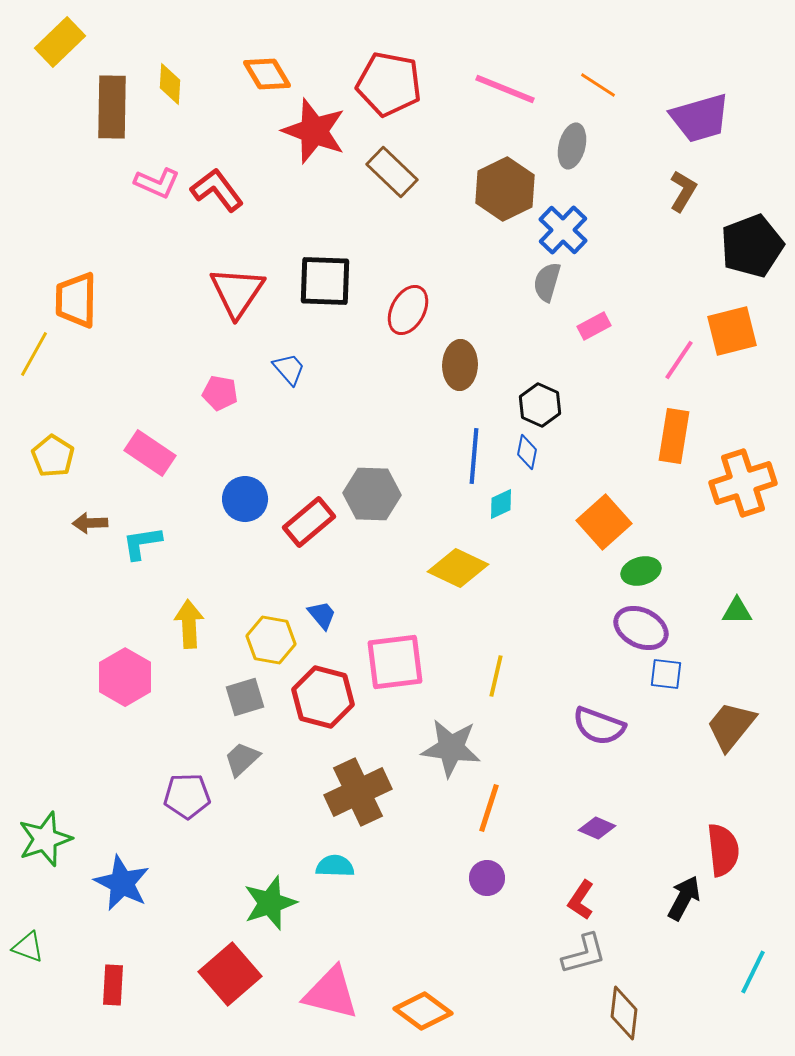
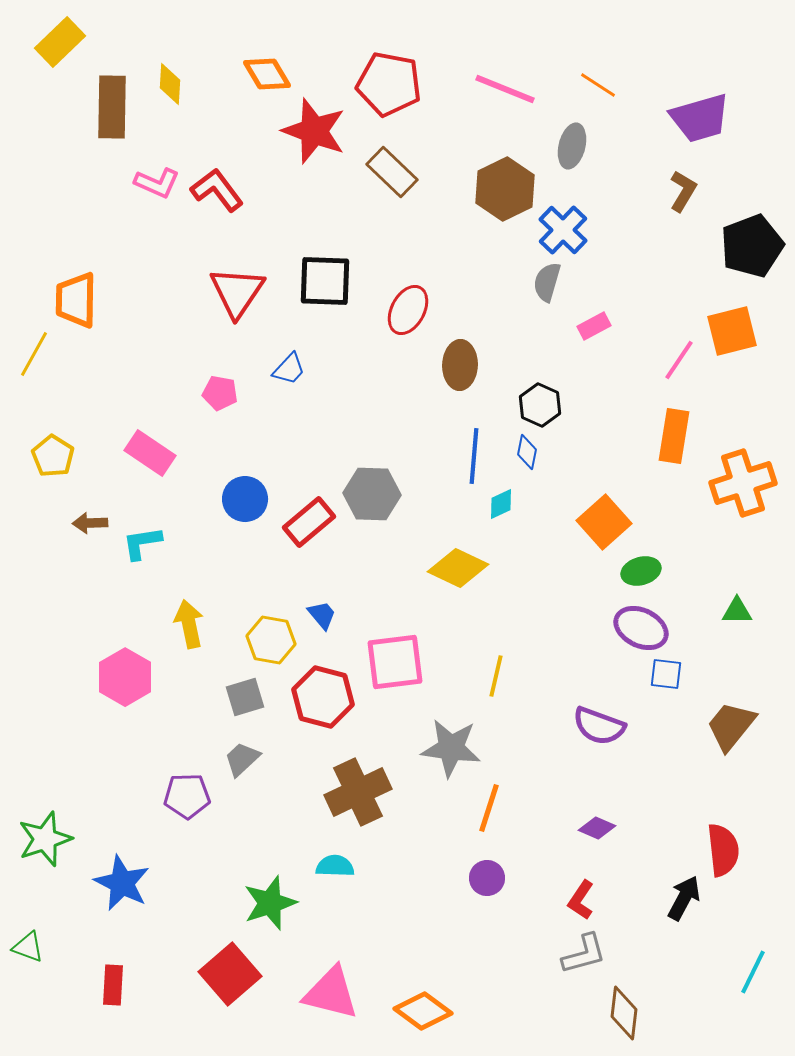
blue trapezoid at (289, 369): rotated 84 degrees clockwise
yellow arrow at (189, 624): rotated 9 degrees counterclockwise
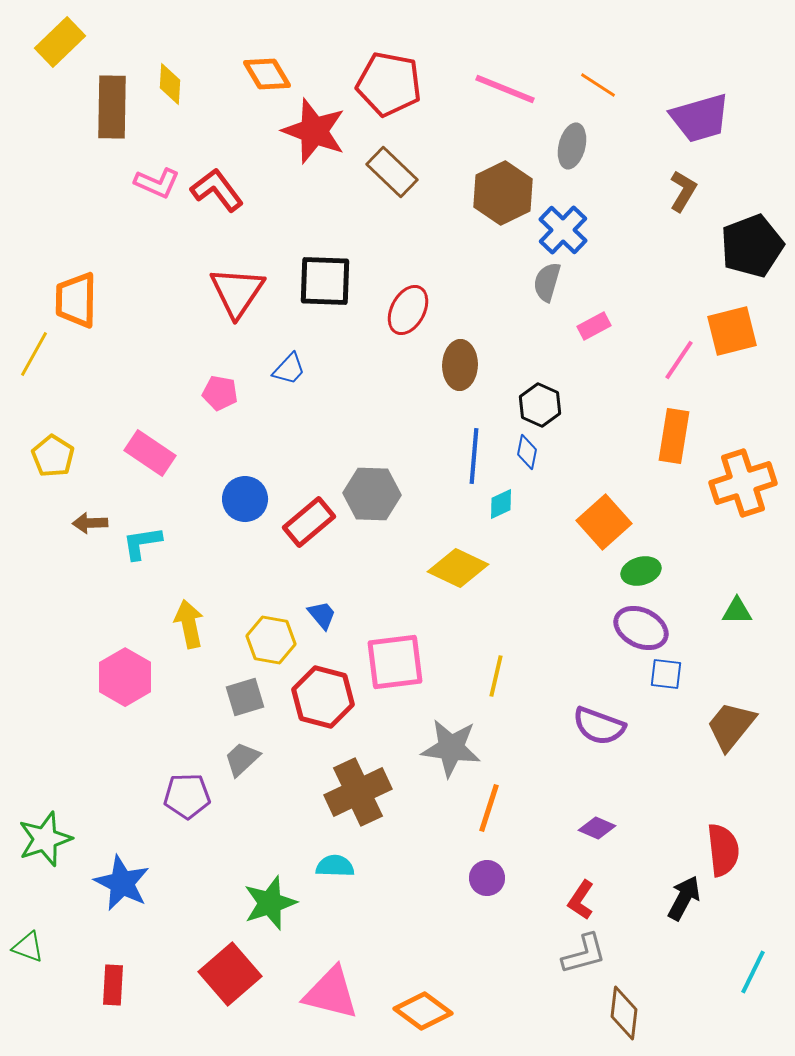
brown hexagon at (505, 189): moved 2 px left, 4 px down
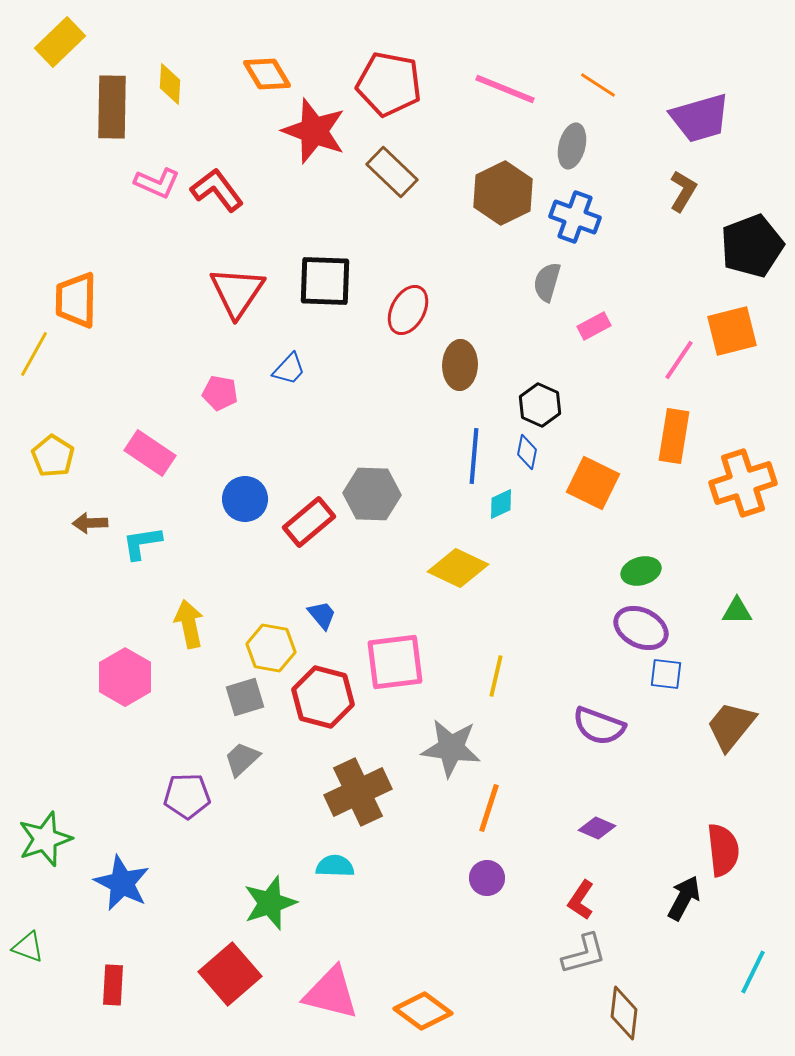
blue cross at (563, 230): moved 12 px right, 13 px up; rotated 24 degrees counterclockwise
orange square at (604, 522): moved 11 px left, 39 px up; rotated 22 degrees counterclockwise
yellow hexagon at (271, 640): moved 8 px down
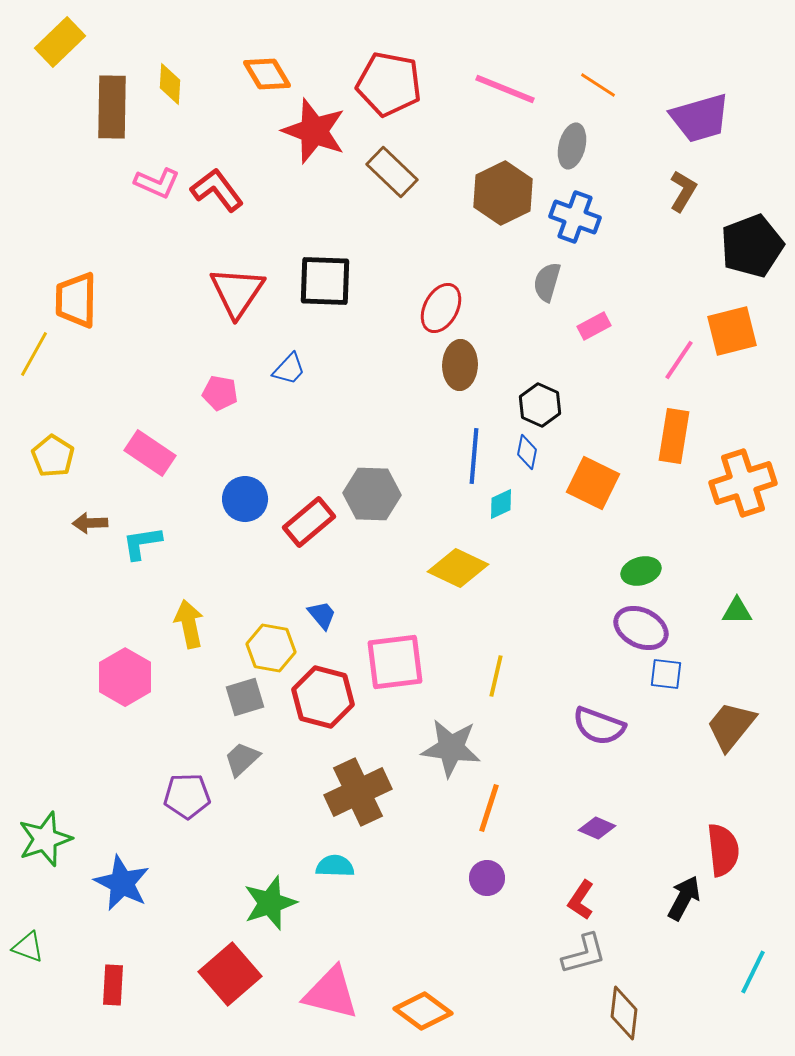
red ellipse at (408, 310): moved 33 px right, 2 px up
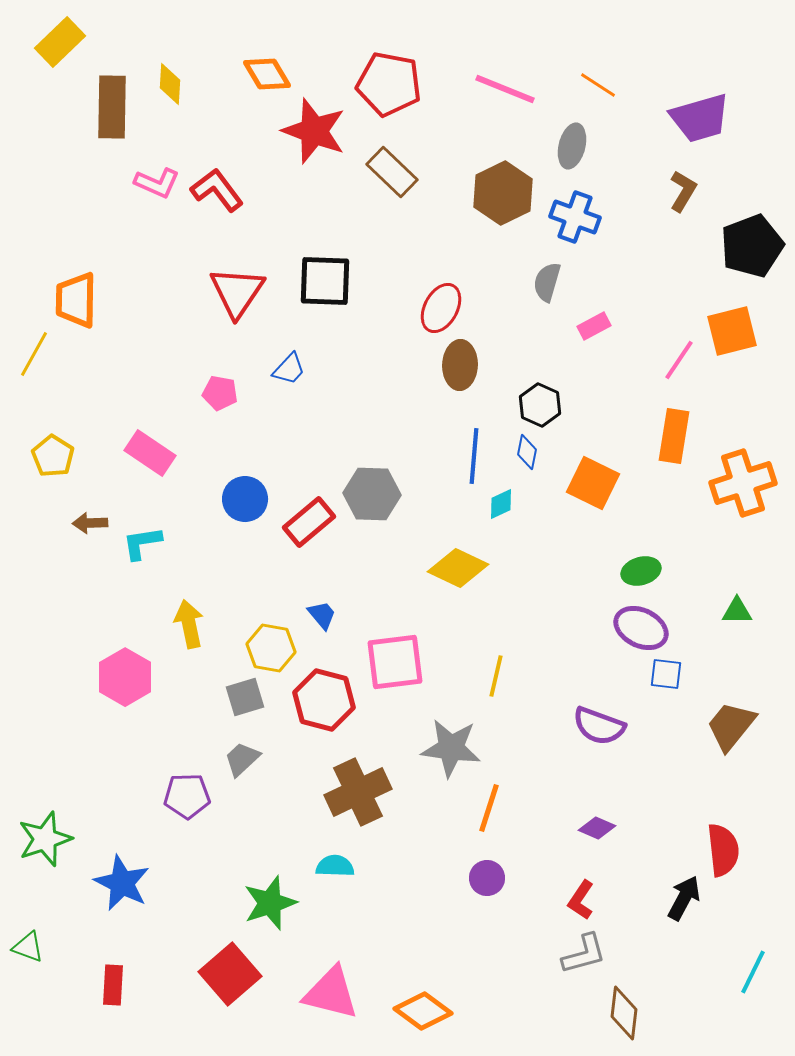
red hexagon at (323, 697): moved 1 px right, 3 px down
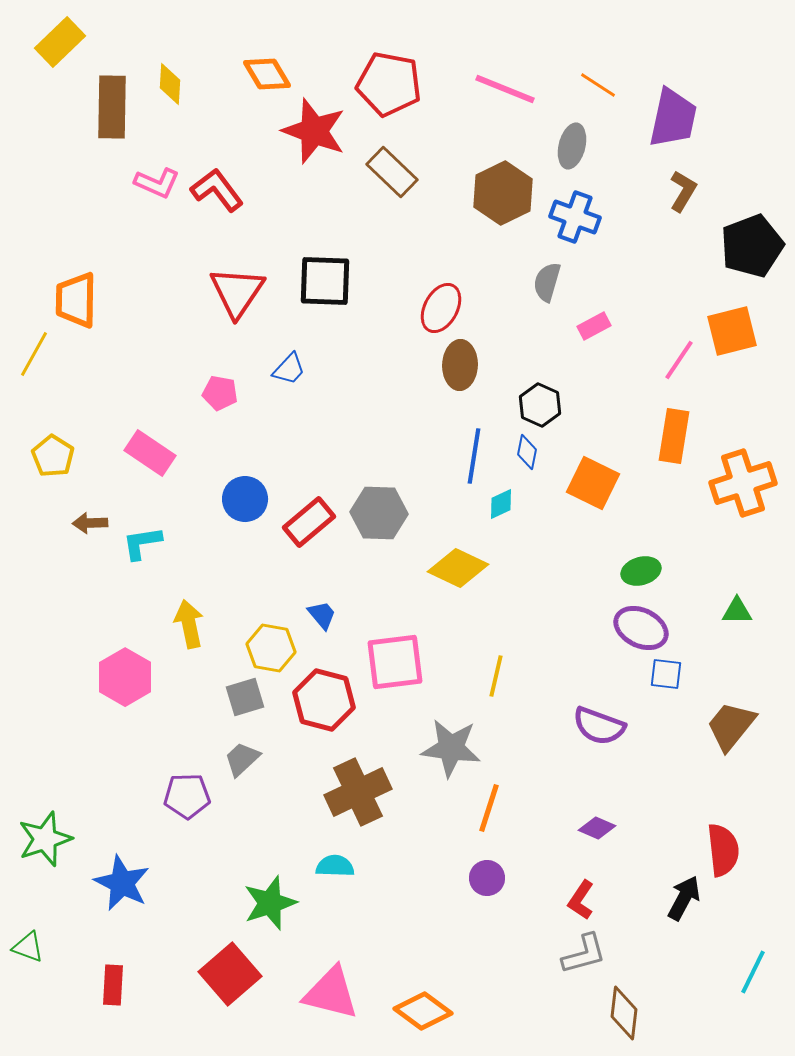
purple trapezoid at (700, 118): moved 27 px left; rotated 62 degrees counterclockwise
blue line at (474, 456): rotated 4 degrees clockwise
gray hexagon at (372, 494): moved 7 px right, 19 px down
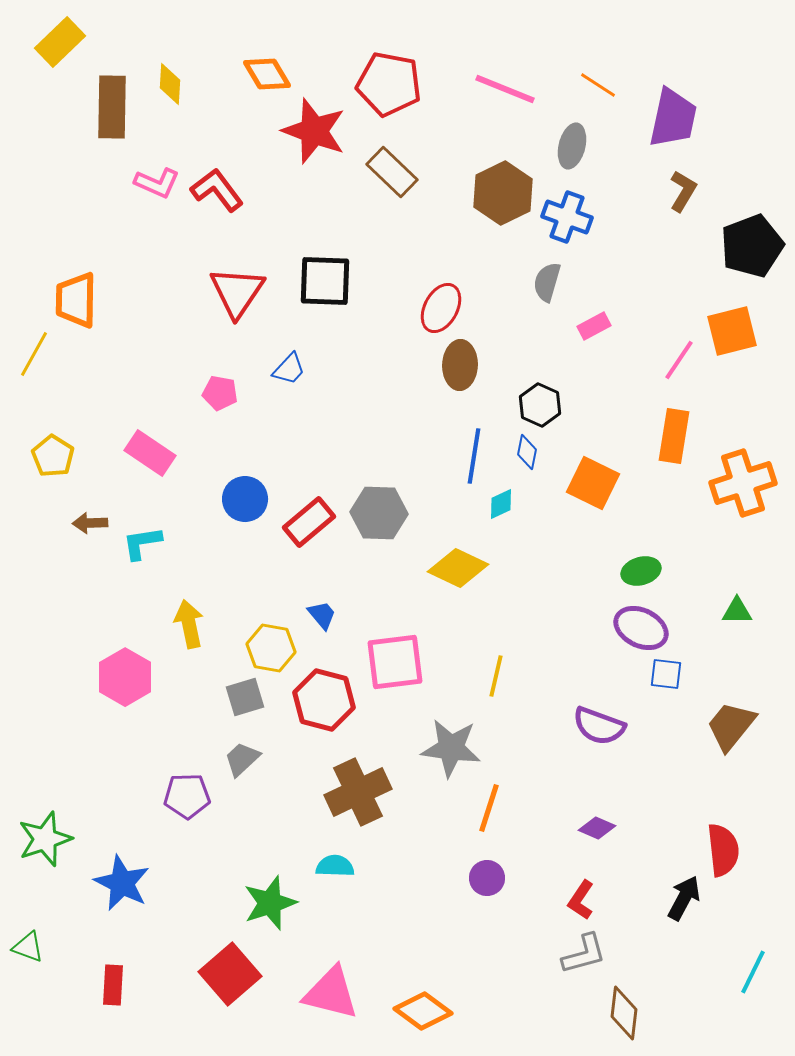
blue cross at (575, 217): moved 8 px left
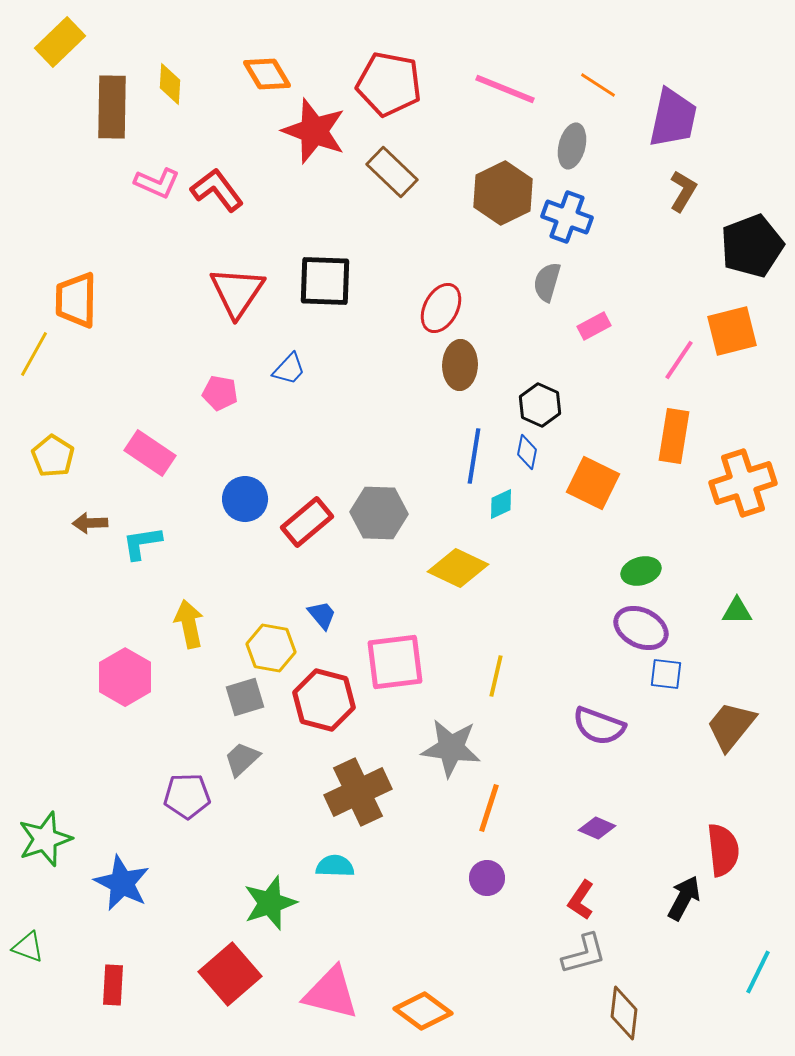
red rectangle at (309, 522): moved 2 px left
cyan line at (753, 972): moved 5 px right
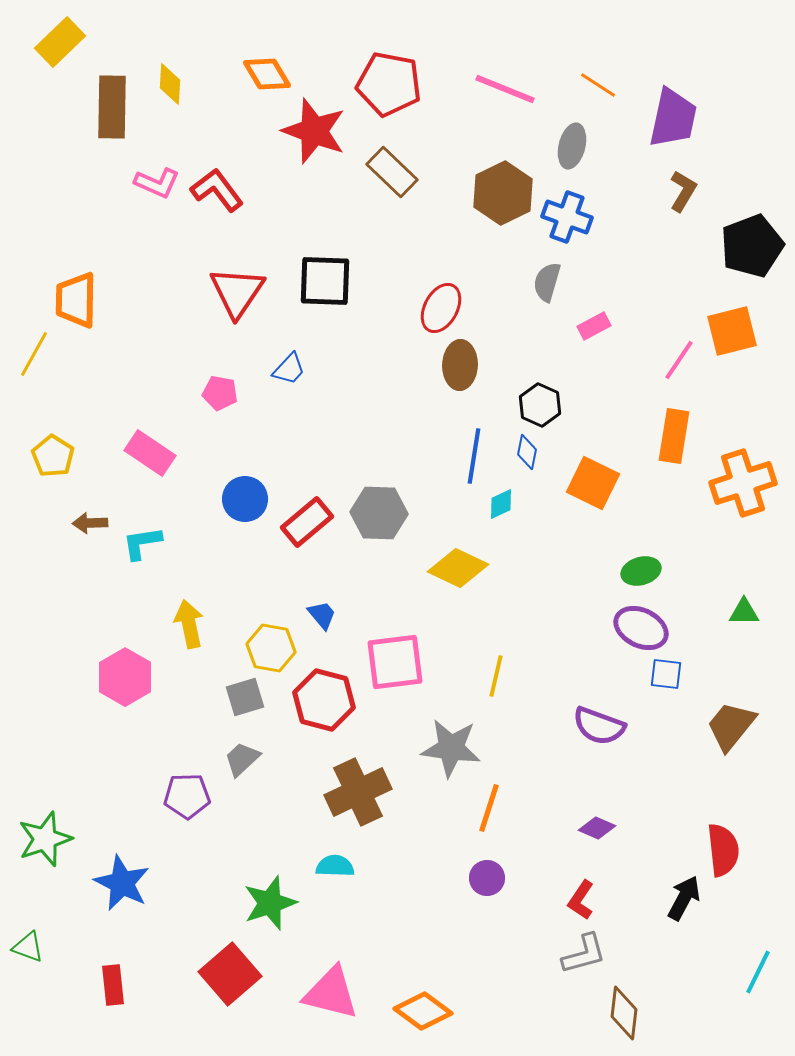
green triangle at (737, 611): moved 7 px right, 1 px down
red rectangle at (113, 985): rotated 9 degrees counterclockwise
